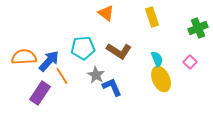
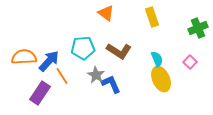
blue L-shape: moved 1 px left, 3 px up
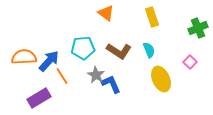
cyan semicircle: moved 8 px left, 9 px up
purple rectangle: moved 1 px left, 5 px down; rotated 25 degrees clockwise
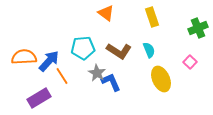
gray star: moved 1 px right, 2 px up
blue L-shape: moved 2 px up
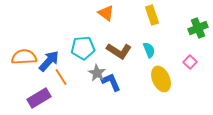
yellow rectangle: moved 2 px up
orange line: moved 1 px left, 1 px down
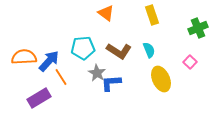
blue L-shape: moved 1 px down; rotated 70 degrees counterclockwise
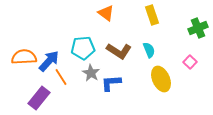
gray star: moved 6 px left
purple rectangle: rotated 20 degrees counterclockwise
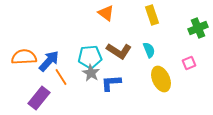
cyan pentagon: moved 7 px right, 9 px down
pink square: moved 1 px left, 1 px down; rotated 24 degrees clockwise
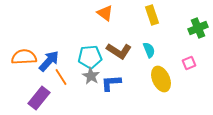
orange triangle: moved 1 px left
gray star: moved 3 px down
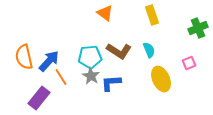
orange semicircle: rotated 100 degrees counterclockwise
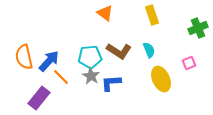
orange line: rotated 12 degrees counterclockwise
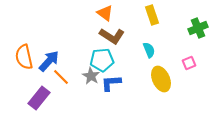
brown L-shape: moved 7 px left, 15 px up
cyan pentagon: moved 12 px right, 3 px down
